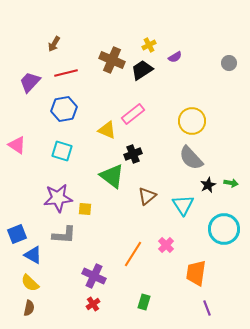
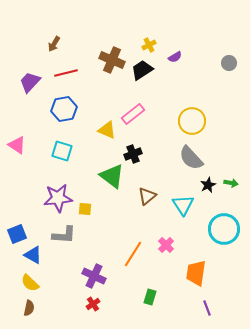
green rectangle: moved 6 px right, 5 px up
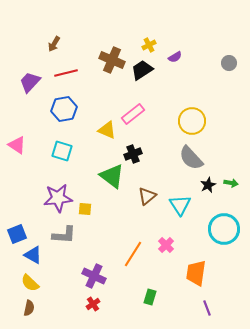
cyan triangle: moved 3 px left
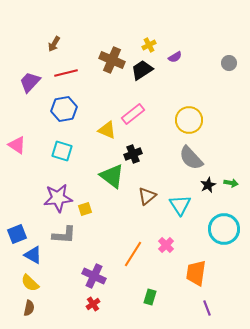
yellow circle: moved 3 px left, 1 px up
yellow square: rotated 24 degrees counterclockwise
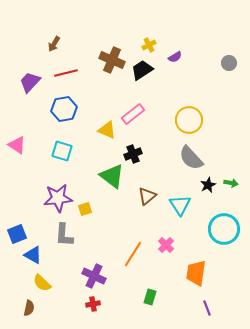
gray L-shape: rotated 90 degrees clockwise
yellow semicircle: moved 12 px right
red cross: rotated 24 degrees clockwise
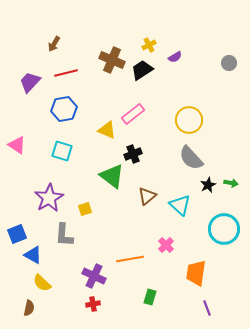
purple star: moved 9 px left; rotated 24 degrees counterclockwise
cyan triangle: rotated 15 degrees counterclockwise
orange line: moved 3 px left, 5 px down; rotated 48 degrees clockwise
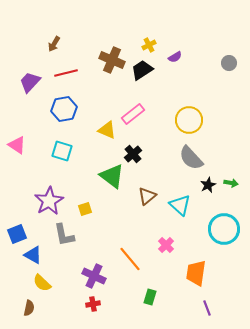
black cross: rotated 18 degrees counterclockwise
purple star: moved 3 px down
gray L-shape: rotated 15 degrees counterclockwise
orange line: rotated 60 degrees clockwise
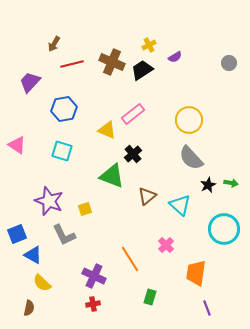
brown cross: moved 2 px down
red line: moved 6 px right, 9 px up
green triangle: rotated 16 degrees counterclockwise
purple star: rotated 20 degrees counterclockwise
gray L-shape: rotated 15 degrees counterclockwise
orange line: rotated 8 degrees clockwise
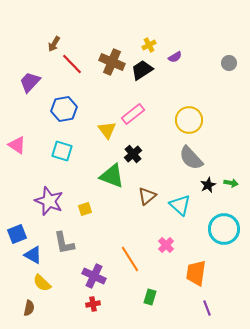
red line: rotated 60 degrees clockwise
yellow triangle: rotated 30 degrees clockwise
gray L-shape: moved 8 px down; rotated 15 degrees clockwise
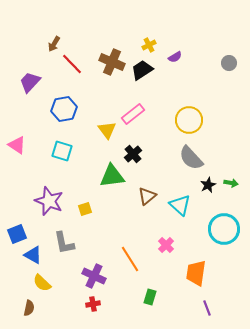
green triangle: rotated 28 degrees counterclockwise
